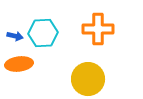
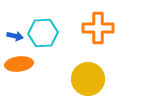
orange cross: moved 1 px up
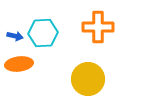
orange cross: moved 1 px up
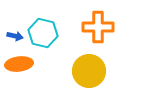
cyan hexagon: rotated 16 degrees clockwise
yellow circle: moved 1 px right, 8 px up
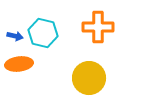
yellow circle: moved 7 px down
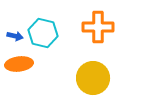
yellow circle: moved 4 px right
